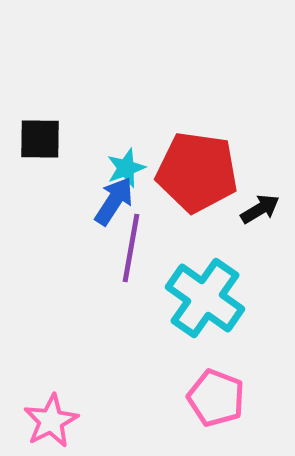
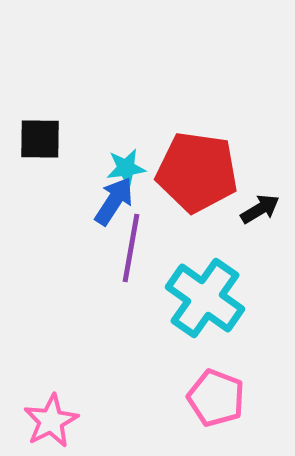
cyan star: rotated 12 degrees clockwise
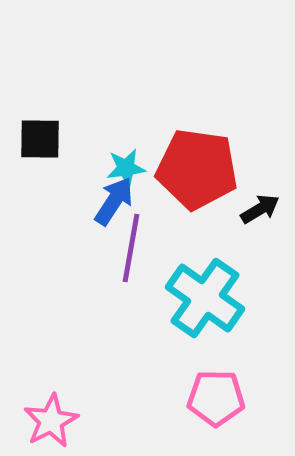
red pentagon: moved 3 px up
pink pentagon: rotated 20 degrees counterclockwise
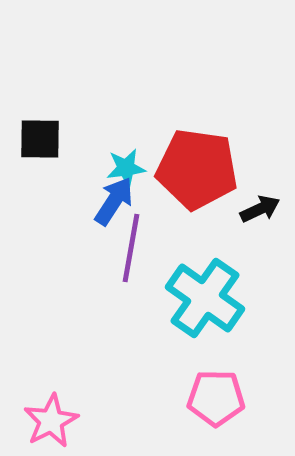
black arrow: rotated 6 degrees clockwise
